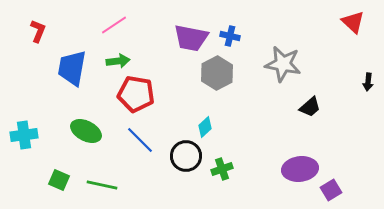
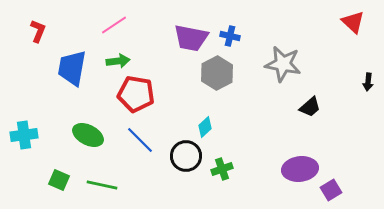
green ellipse: moved 2 px right, 4 px down
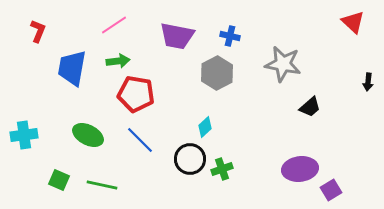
purple trapezoid: moved 14 px left, 2 px up
black circle: moved 4 px right, 3 px down
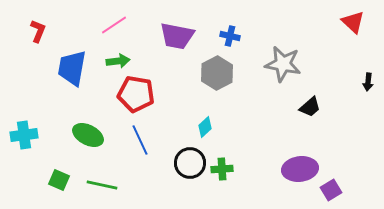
blue line: rotated 20 degrees clockwise
black circle: moved 4 px down
green cross: rotated 15 degrees clockwise
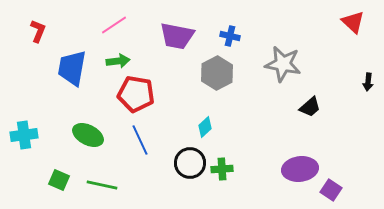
purple square: rotated 25 degrees counterclockwise
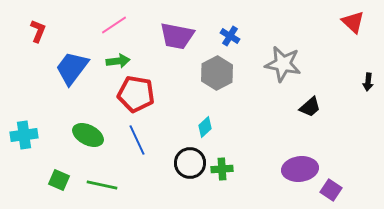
blue cross: rotated 18 degrees clockwise
blue trapezoid: rotated 27 degrees clockwise
blue line: moved 3 px left
